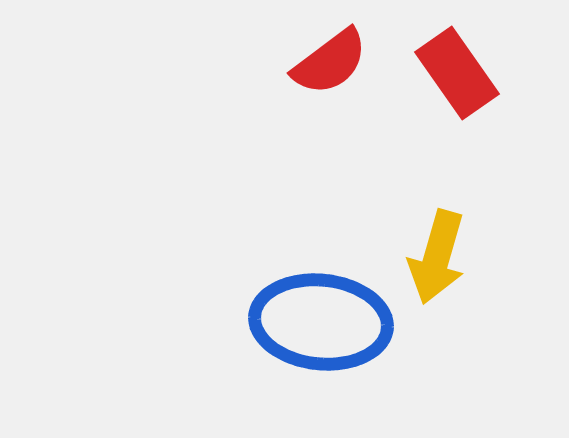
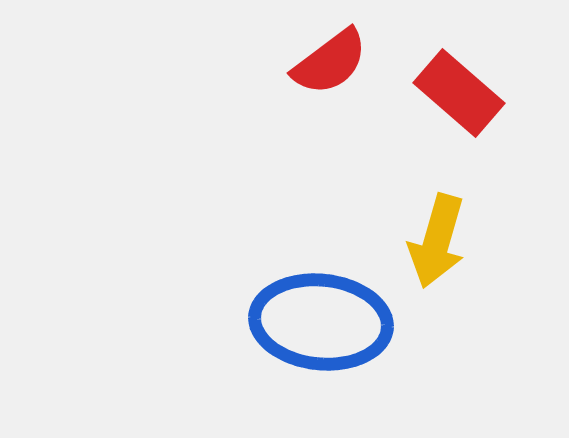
red rectangle: moved 2 px right, 20 px down; rotated 14 degrees counterclockwise
yellow arrow: moved 16 px up
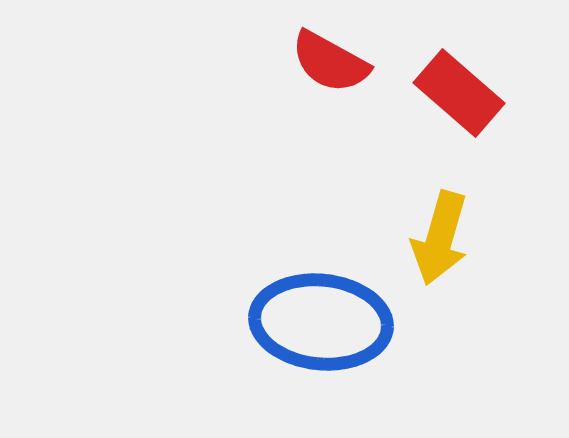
red semicircle: rotated 66 degrees clockwise
yellow arrow: moved 3 px right, 3 px up
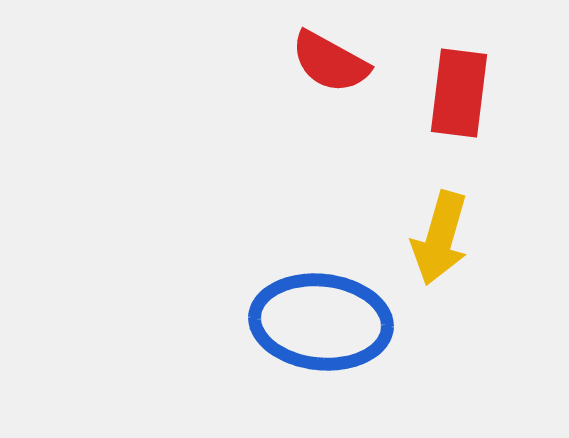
red rectangle: rotated 56 degrees clockwise
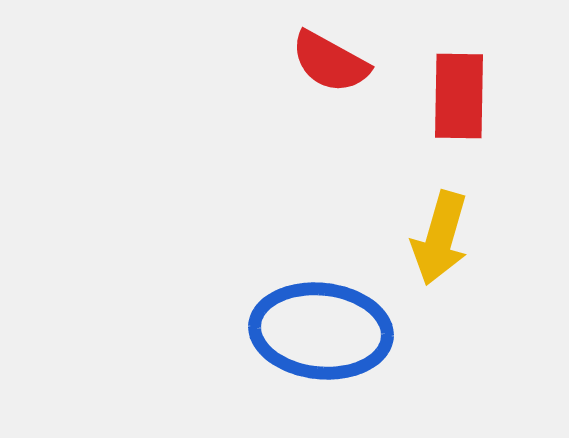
red rectangle: moved 3 px down; rotated 6 degrees counterclockwise
blue ellipse: moved 9 px down
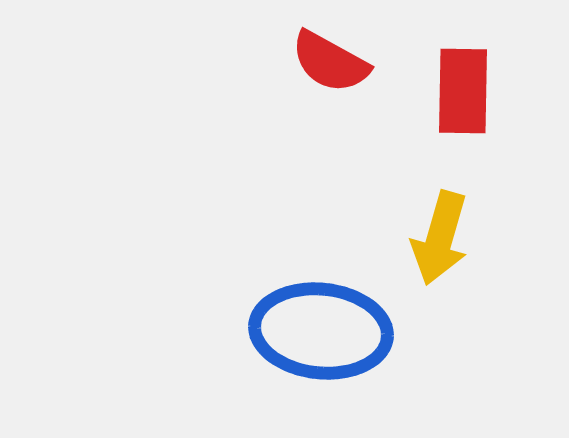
red rectangle: moved 4 px right, 5 px up
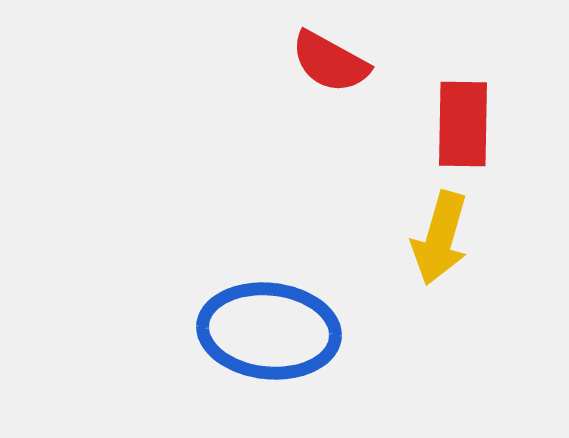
red rectangle: moved 33 px down
blue ellipse: moved 52 px left
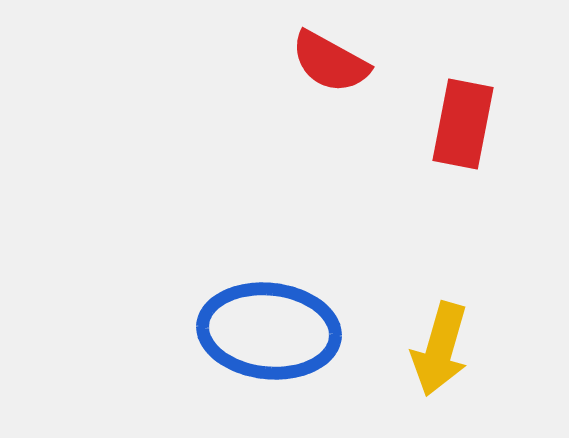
red rectangle: rotated 10 degrees clockwise
yellow arrow: moved 111 px down
